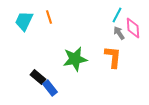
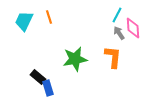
blue rectangle: moved 2 px left; rotated 21 degrees clockwise
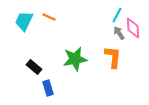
orange line: rotated 48 degrees counterclockwise
black rectangle: moved 4 px left, 10 px up
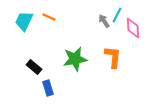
gray arrow: moved 15 px left, 12 px up
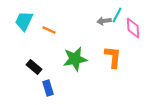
orange line: moved 13 px down
gray arrow: rotated 64 degrees counterclockwise
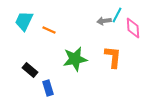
black rectangle: moved 4 px left, 3 px down
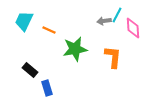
green star: moved 10 px up
blue rectangle: moved 1 px left
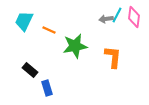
gray arrow: moved 2 px right, 2 px up
pink diamond: moved 1 px right, 11 px up; rotated 10 degrees clockwise
green star: moved 3 px up
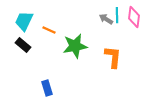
cyan line: rotated 28 degrees counterclockwise
gray arrow: rotated 40 degrees clockwise
black rectangle: moved 7 px left, 25 px up
